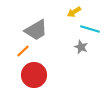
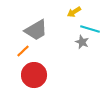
gray star: moved 1 px right, 5 px up
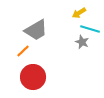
yellow arrow: moved 5 px right, 1 px down
red circle: moved 1 px left, 2 px down
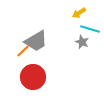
gray trapezoid: moved 11 px down
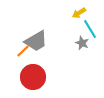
cyan line: rotated 42 degrees clockwise
gray star: moved 1 px down
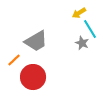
orange line: moved 9 px left, 9 px down
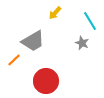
yellow arrow: moved 24 px left; rotated 16 degrees counterclockwise
cyan line: moved 8 px up
gray trapezoid: moved 3 px left
red circle: moved 13 px right, 4 px down
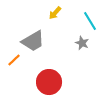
red circle: moved 3 px right, 1 px down
